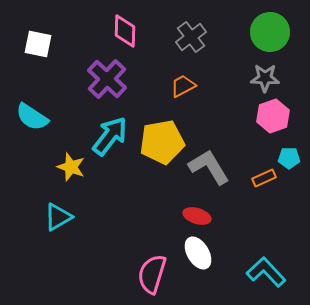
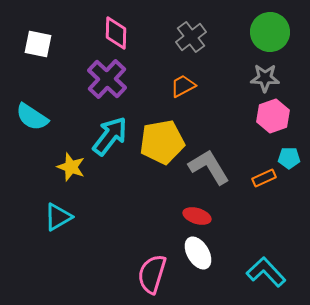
pink diamond: moved 9 px left, 2 px down
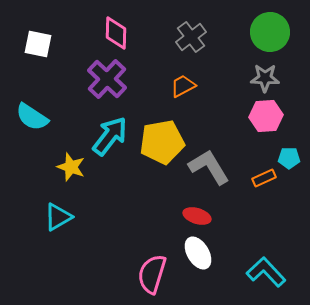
pink hexagon: moved 7 px left; rotated 16 degrees clockwise
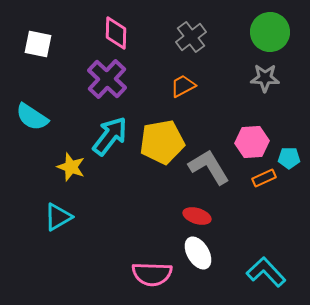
pink hexagon: moved 14 px left, 26 px down
pink semicircle: rotated 105 degrees counterclockwise
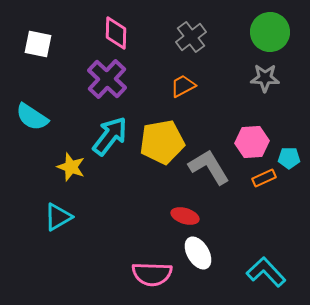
red ellipse: moved 12 px left
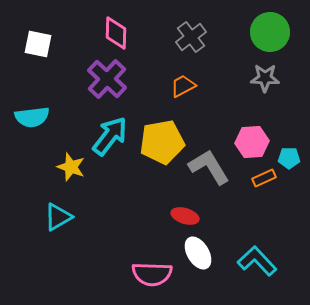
cyan semicircle: rotated 40 degrees counterclockwise
cyan L-shape: moved 9 px left, 11 px up
